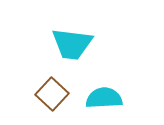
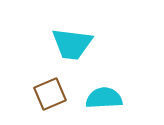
brown square: moved 2 px left; rotated 24 degrees clockwise
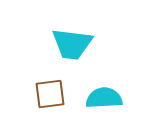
brown square: rotated 16 degrees clockwise
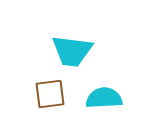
cyan trapezoid: moved 7 px down
